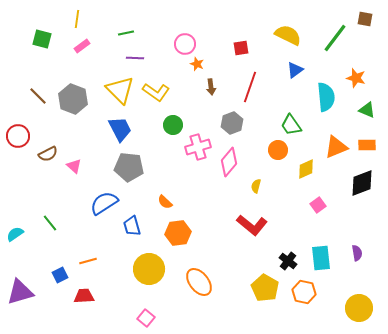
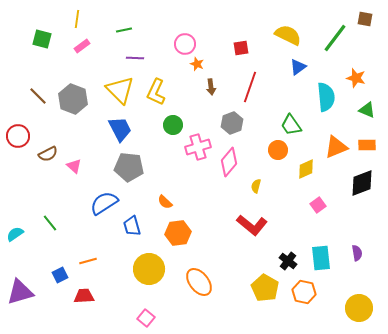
green line at (126, 33): moved 2 px left, 3 px up
blue triangle at (295, 70): moved 3 px right, 3 px up
yellow L-shape at (156, 92): rotated 80 degrees clockwise
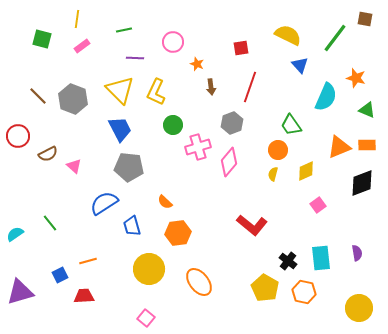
pink circle at (185, 44): moved 12 px left, 2 px up
blue triangle at (298, 67): moved 2 px right, 2 px up; rotated 36 degrees counterclockwise
cyan semicircle at (326, 97): rotated 28 degrees clockwise
orange triangle at (336, 147): moved 3 px right
yellow diamond at (306, 169): moved 2 px down
yellow semicircle at (256, 186): moved 17 px right, 12 px up
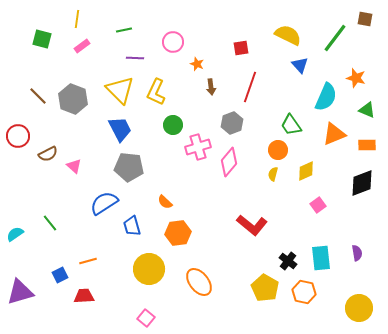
orange triangle at (339, 147): moved 5 px left, 13 px up
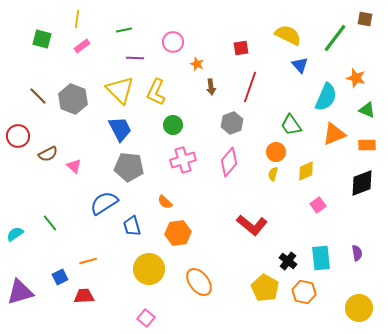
pink cross at (198, 147): moved 15 px left, 13 px down
orange circle at (278, 150): moved 2 px left, 2 px down
blue square at (60, 275): moved 2 px down
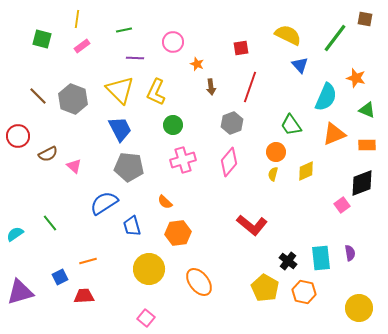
pink square at (318, 205): moved 24 px right
purple semicircle at (357, 253): moved 7 px left
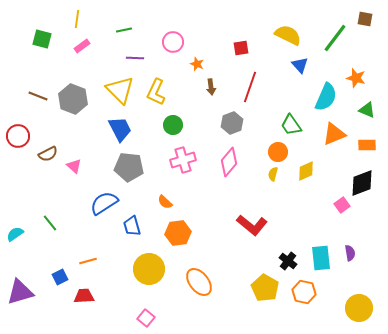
brown line at (38, 96): rotated 24 degrees counterclockwise
orange circle at (276, 152): moved 2 px right
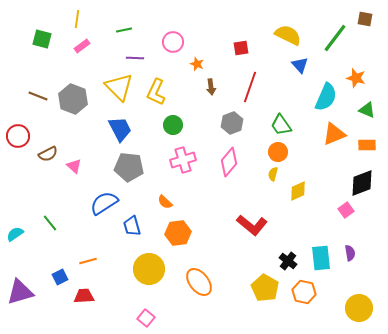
yellow triangle at (120, 90): moved 1 px left, 3 px up
green trapezoid at (291, 125): moved 10 px left
yellow diamond at (306, 171): moved 8 px left, 20 px down
pink square at (342, 205): moved 4 px right, 5 px down
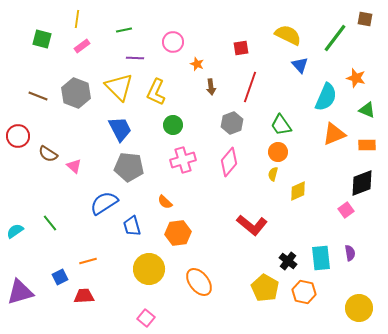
gray hexagon at (73, 99): moved 3 px right, 6 px up
brown semicircle at (48, 154): rotated 60 degrees clockwise
cyan semicircle at (15, 234): moved 3 px up
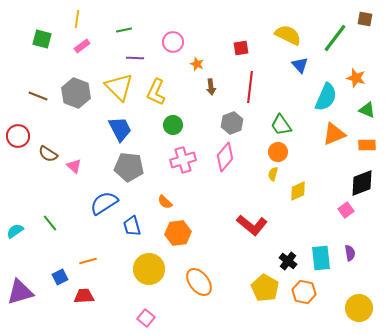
red line at (250, 87): rotated 12 degrees counterclockwise
pink diamond at (229, 162): moved 4 px left, 5 px up
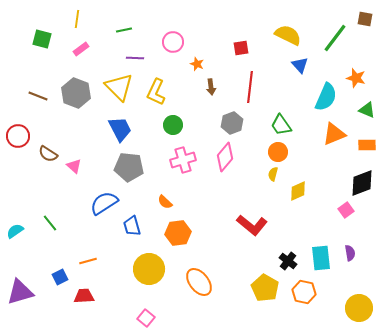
pink rectangle at (82, 46): moved 1 px left, 3 px down
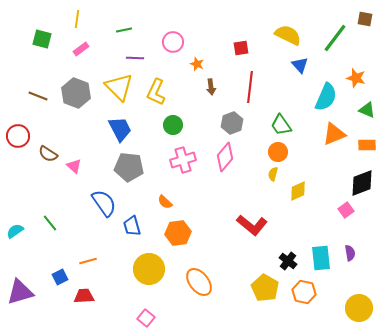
blue semicircle at (104, 203): rotated 88 degrees clockwise
